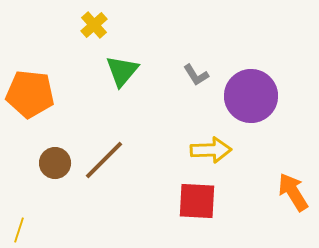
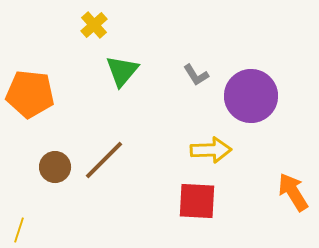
brown circle: moved 4 px down
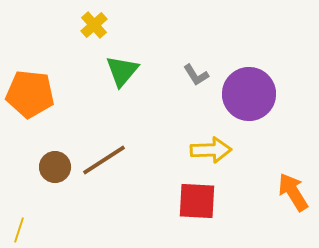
purple circle: moved 2 px left, 2 px up
brown line: rotated 12 degrees clockwise
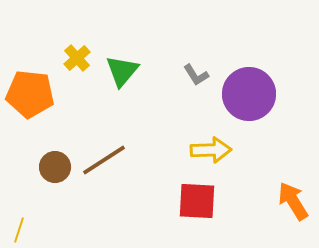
yellow cross: moved 17 px left, 33 px down
orange arrow: moved 9 px down
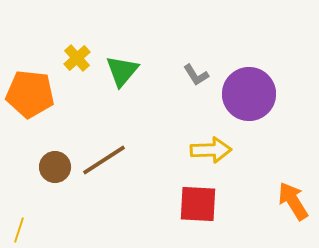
red square: moved 1 px right, 3 px down
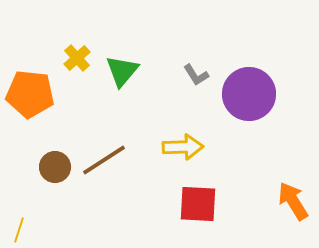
yellow arrow: moved 28 px left, 3 px up
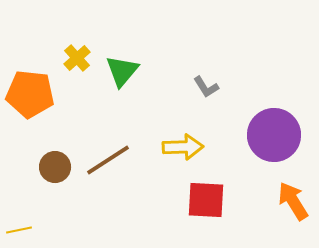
gray L-shape: moved 10 px right, 12 px down
purple circle: moved 25 px right, 41 px down
brown line: moved 4 px right
red square: moved 8 px right, 4 px up
yellow line: rotated 60 degrees clockwise
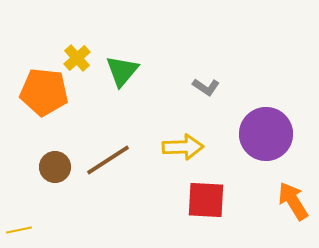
gray L-shape: rotated 24 degrees counterclockwise
orange pentagon: moved 14 px right, 2 px up
purple circle: moved 8 px left, 1 px up
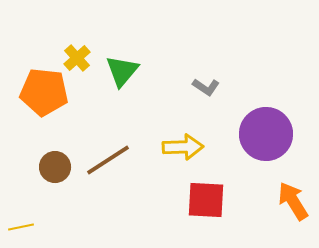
yellow line: moved 2 px right, 3 px up
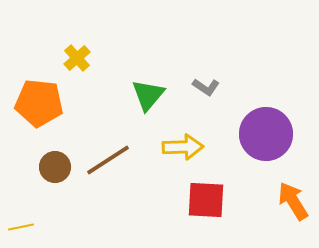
green triangle: moved 26 px right, 24 px down
orange pentagon: moved 5 px left, 11 px down
